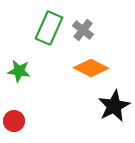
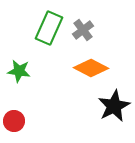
gray cross: rotated 15 degrees clockwise
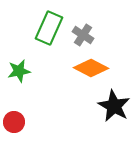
gray cross: moved 5 px down; rotated 20 degrees counterclockwise
green star: rotated 20 degrees counterclockwise
black star: rotated 16 degrees counterclockwise
red circle: moved 1 px down
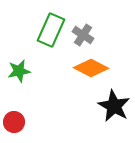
green rectangle: moved 2 px right, 2 px down
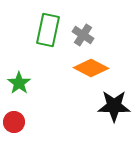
green rectangle: moved 3 px left; rotated 12 degrees counterclockwise
green star: moved 12 px down; rotated 25 degrees counterclockwise
black star: rotated 28 degrees counterclockwise
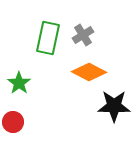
green rectangle: moved 8 px down
gray cross: rotated 25 degrees clockwise
orange diamond: moved 2 px left, 4 px down
red circle: moved 1 px left
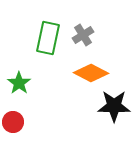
orange diamond: moved 2 px right, 1 px down
